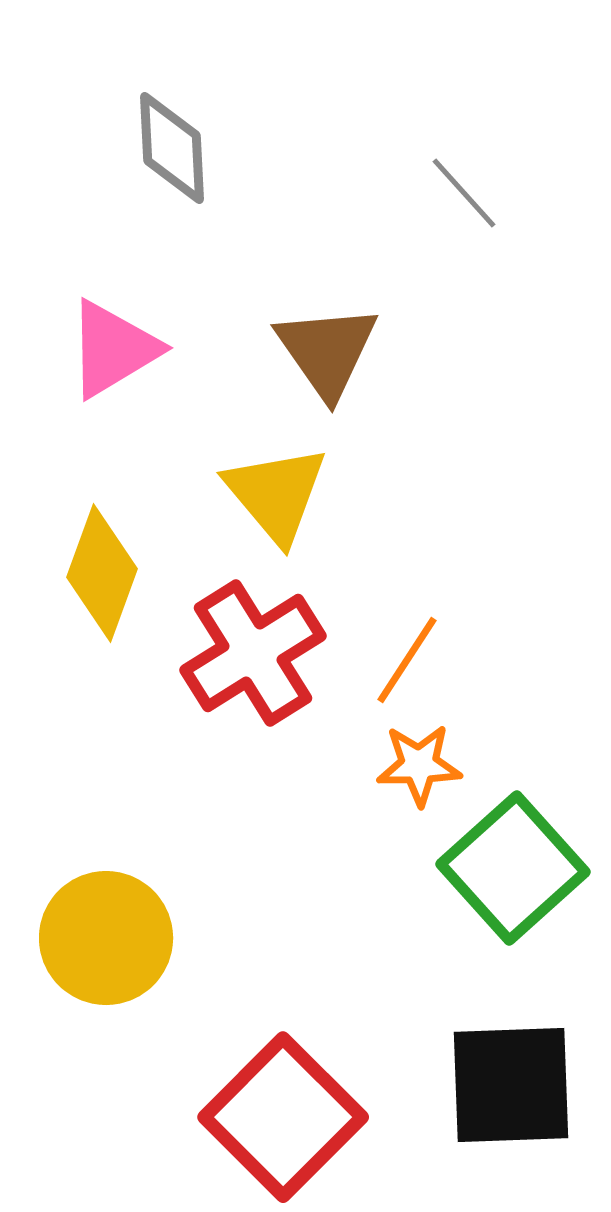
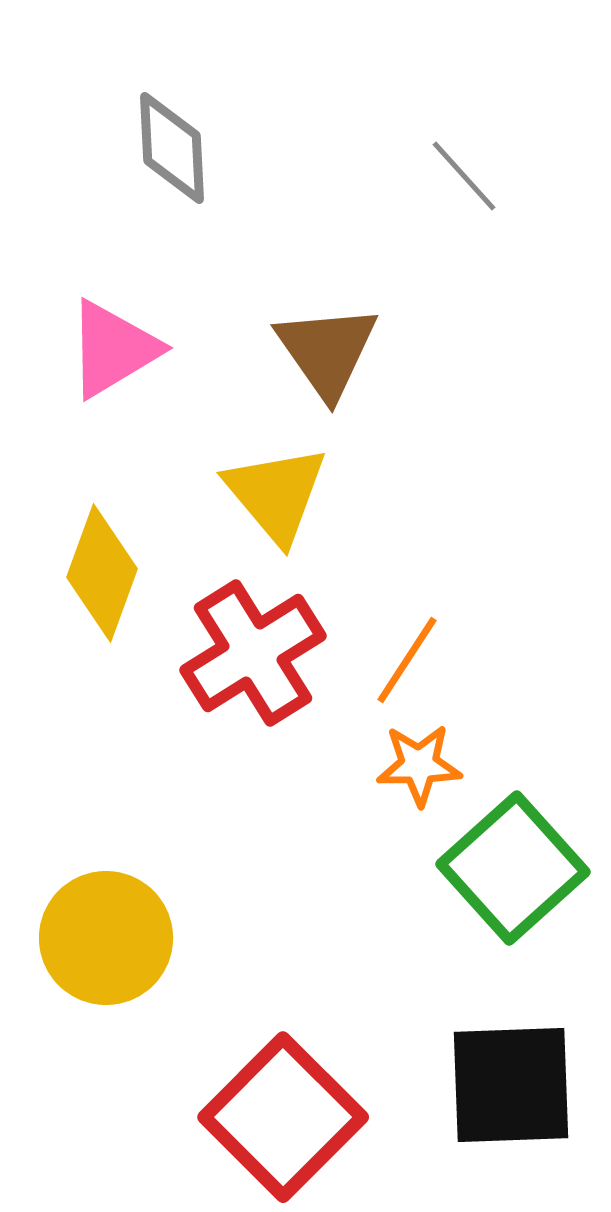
gray line: moved 17 px up
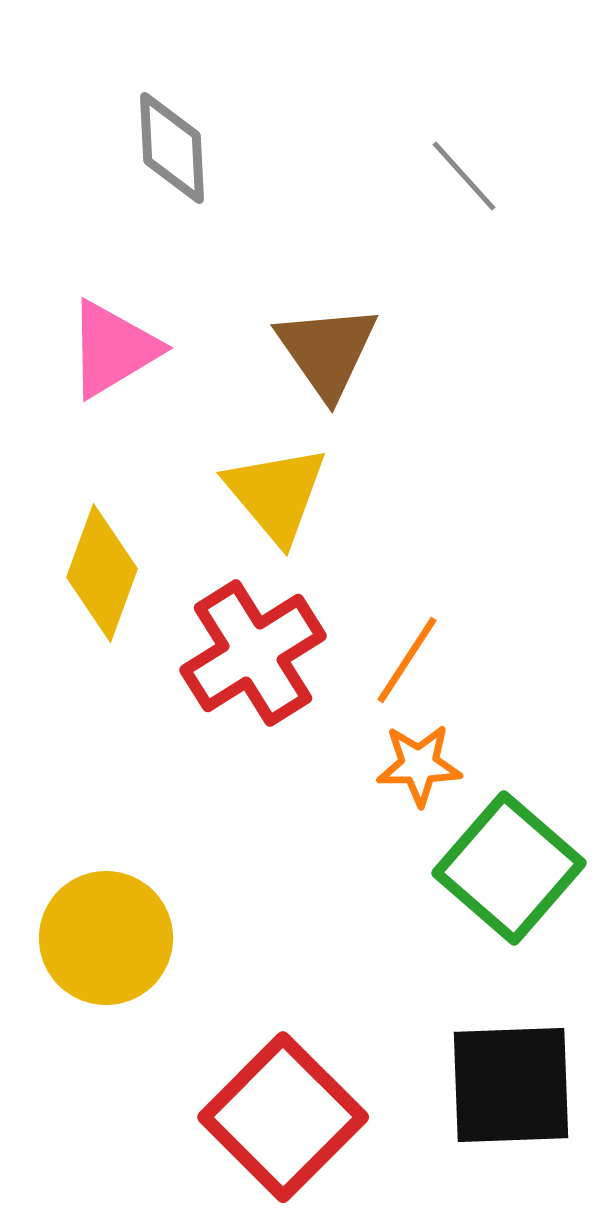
green square: moved 4 px left; rotated 7 degrees counterclockwise
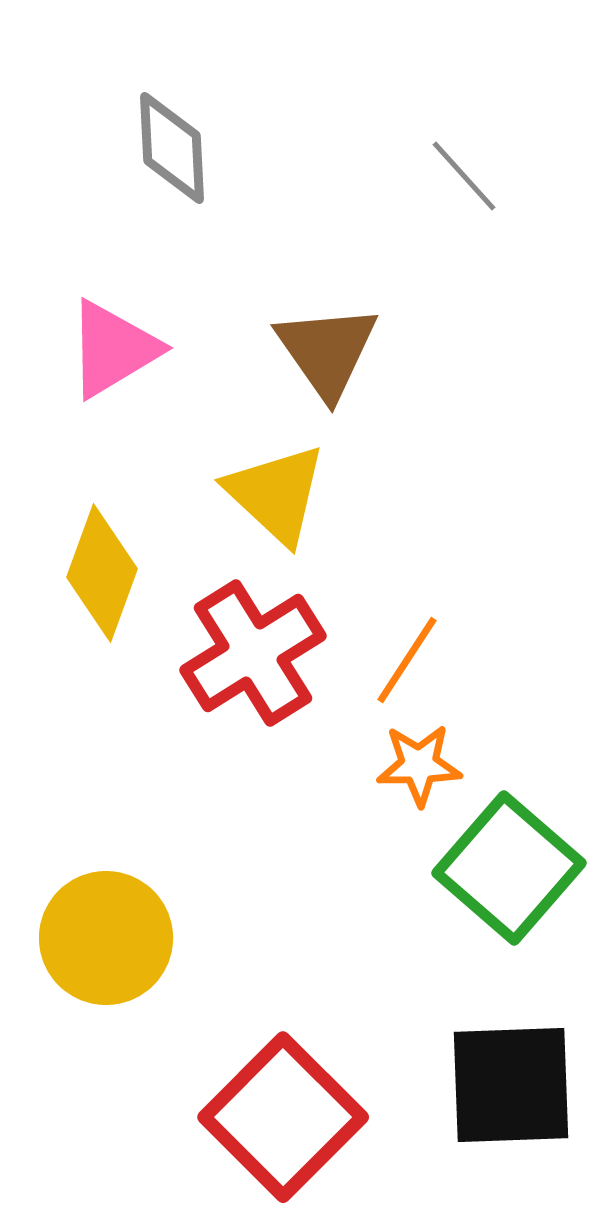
yellow triangle: rotated 7 degrees counterclockwise
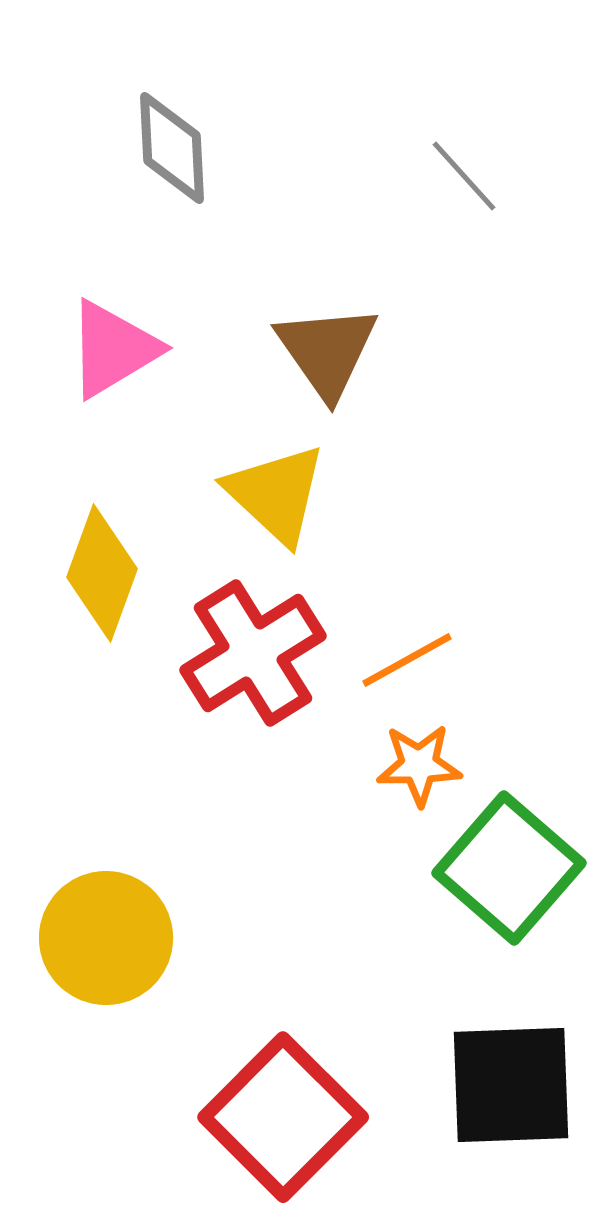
orange line: rotated 28 degrees clockwise
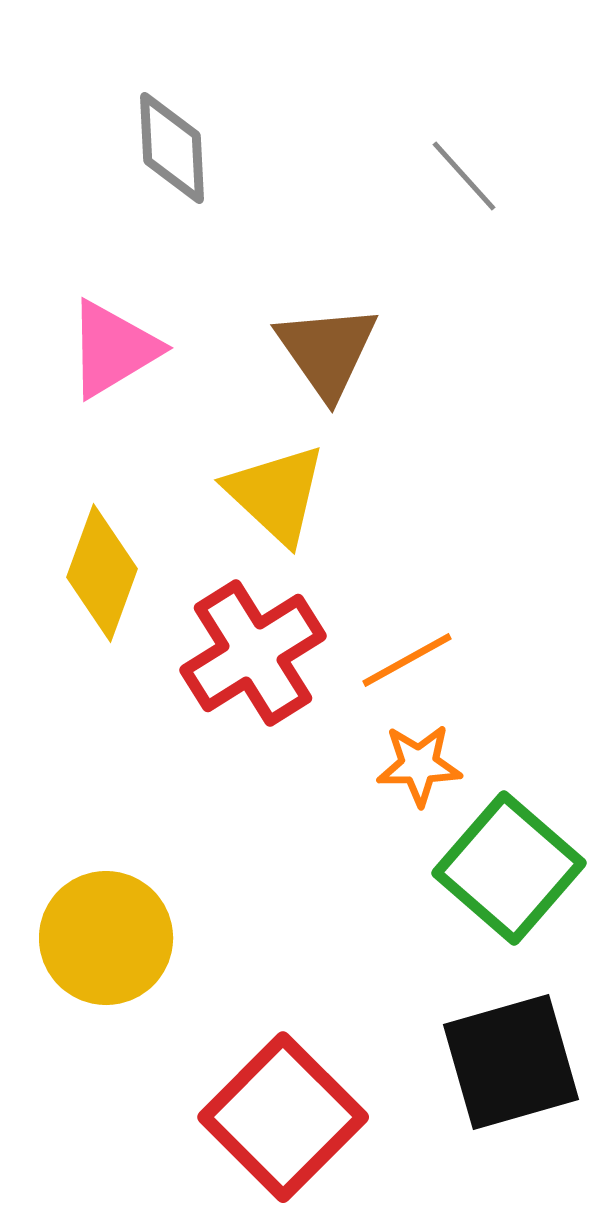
black square: moved 23 px up; rotated 14 degrees counterclockwise
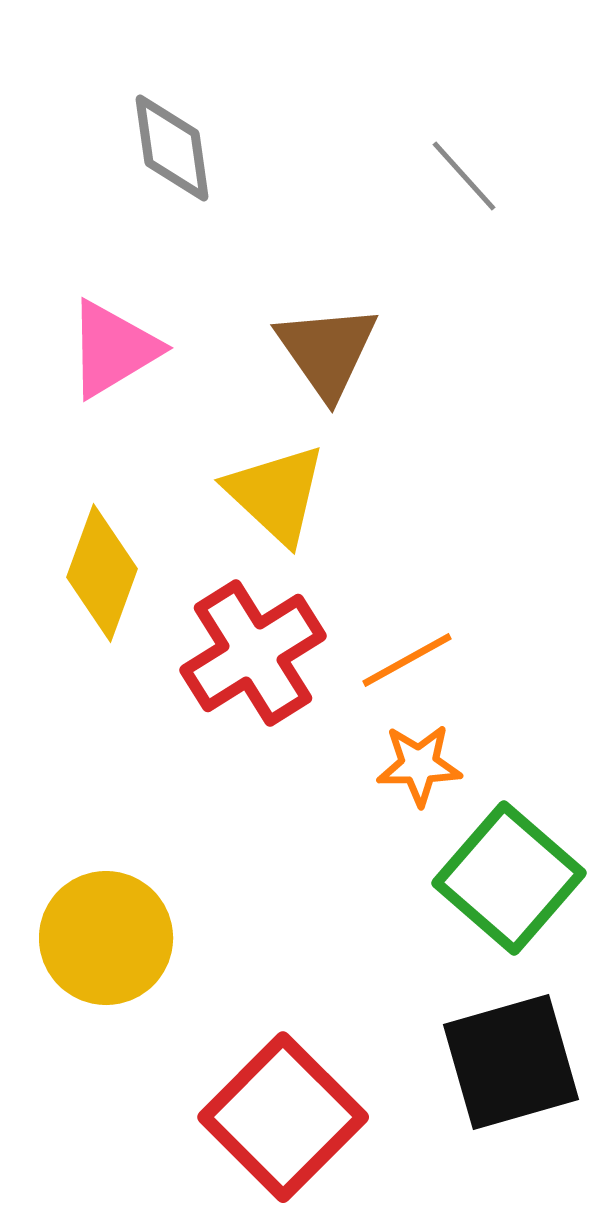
gray diamond: rotated 5 degrees counterclockwise
green square: moved 10 px down
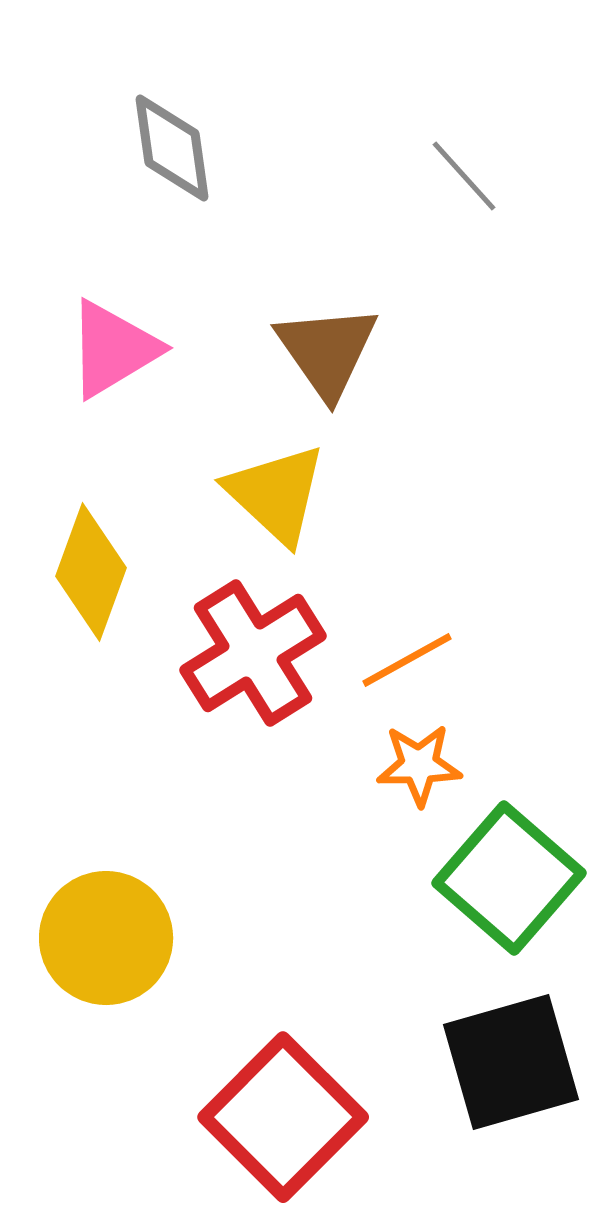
yellow diamond: moved 11 px left, 1 px up
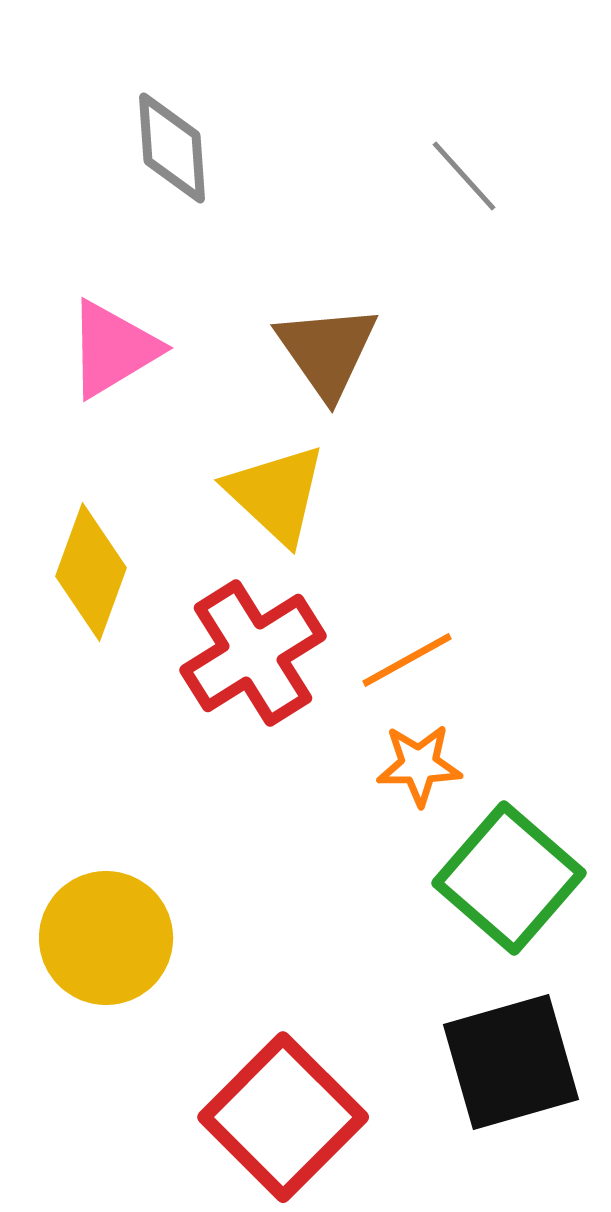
gray diamond: rotated 4 degrees clockwise
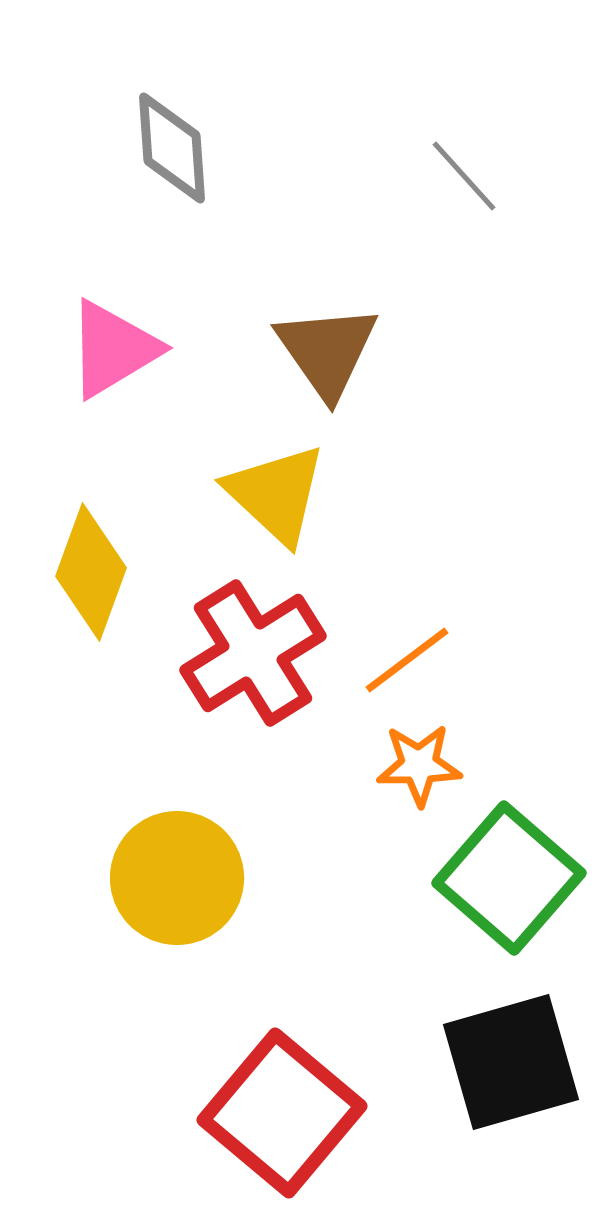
orange line: rotated 8 degrees counterclockwise
yellow circle: moved 71 px right, 60 px up
red square: moved 1 px left, 4 px up; rotated 5 degrees counterclockwise
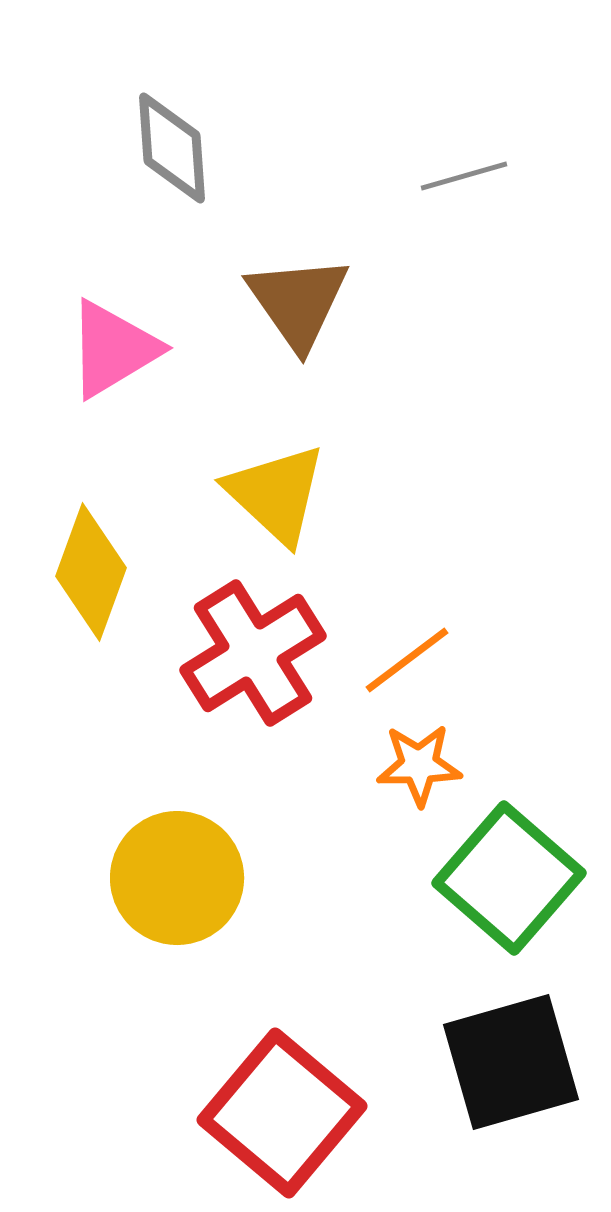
gray line: rotated 64 degrees counterclockwise
brown triangle: moved 29 px left, 49 px up
